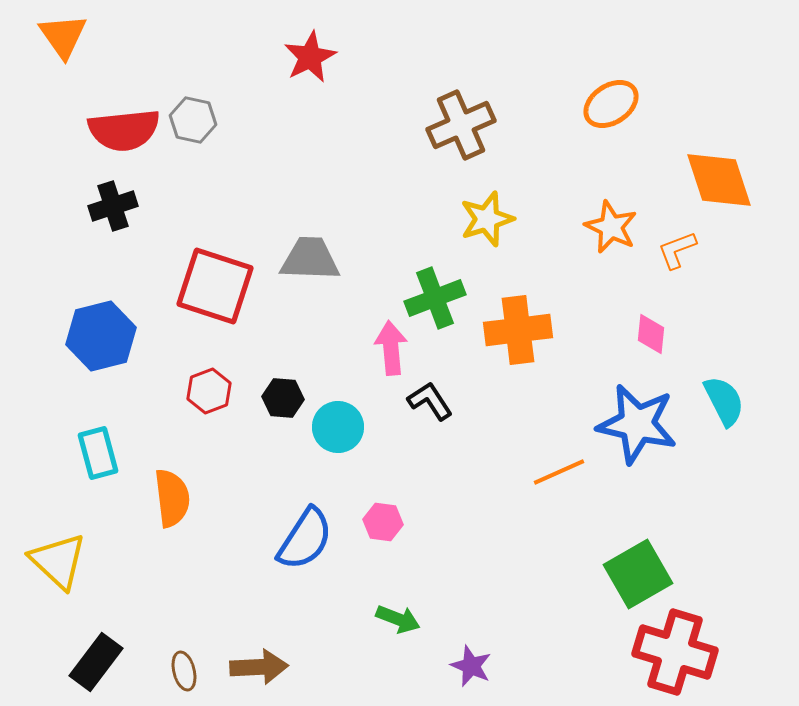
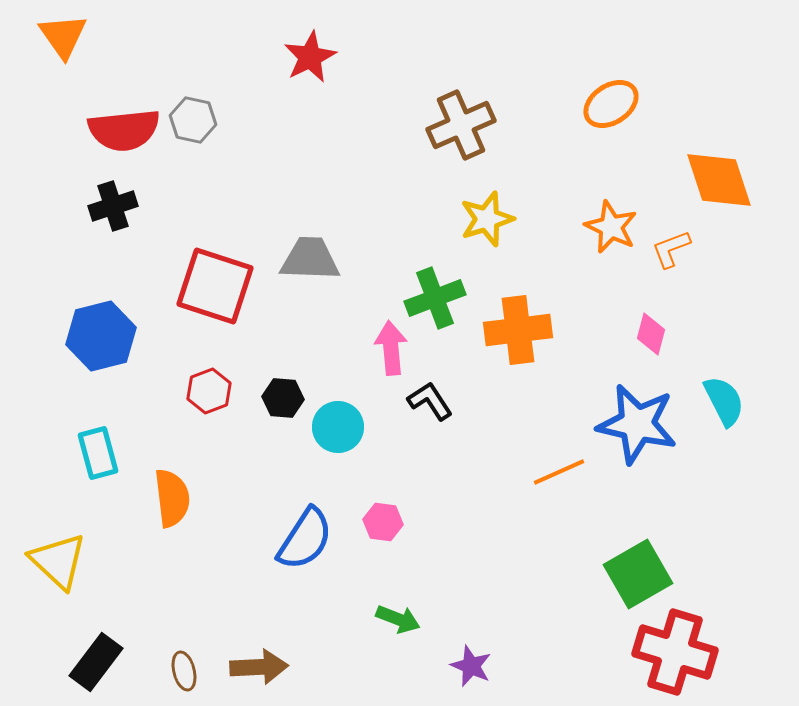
orange L-shape: moved 6 px left, 1 px up
pink diamond: rotated 9 degrees clockwise
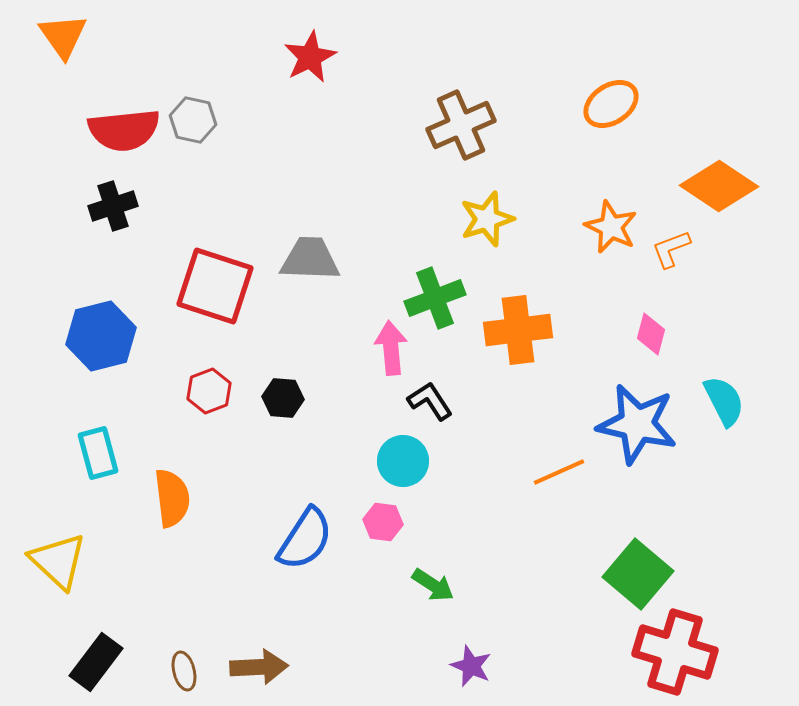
orange diamond: moved 6 px down; rotated 38 degrees counterclockwise
cyan circle: moved 65 px right, 34 px down
green square: rotated 20 degrees counterclockwise
green arrow: moved 35 px right, 34 px up; rotated 12 degrees clockwise
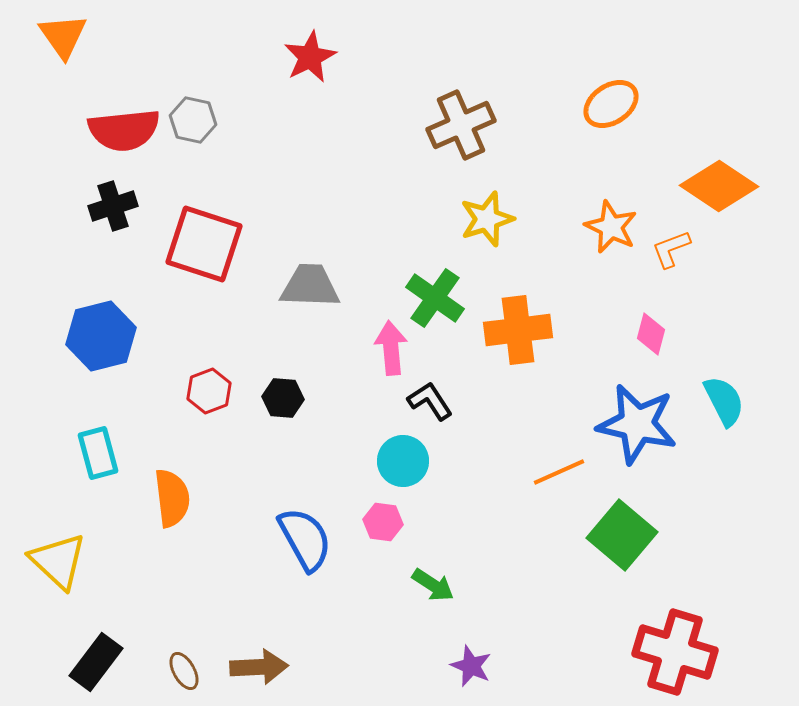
gray trapezoid: moved 27 px down
red square: moved 11 px left, 42 px up
green cross: rotated 34 degrees counterclockwise
blue semicircle: rotated 62 degrees counterclockwise
green square: moved 16 px left, 39 px up
brown ellipse: rotated 15 degrees counterclockwise
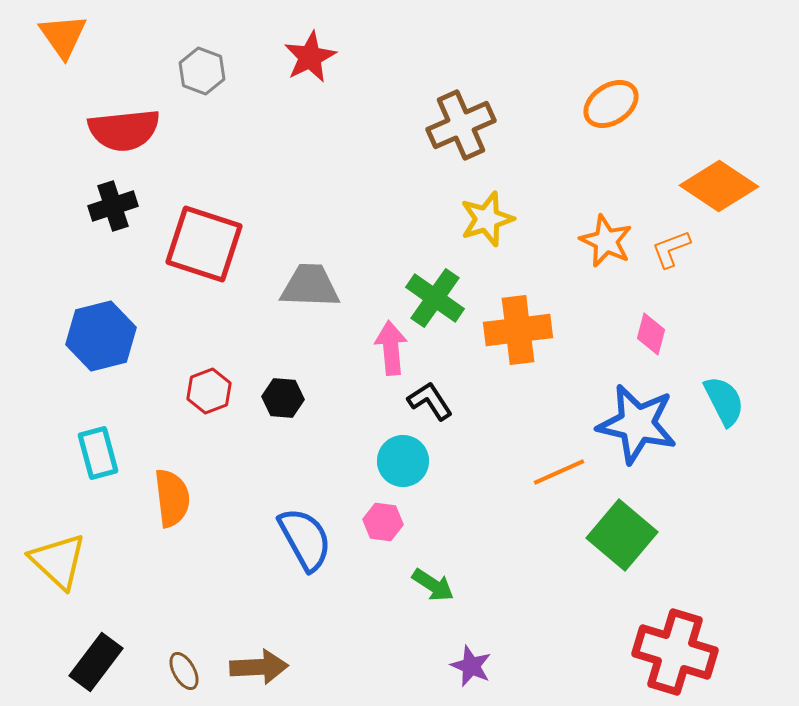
gray hexagon: moved 9 px right, 49 px up; rotated 9 degrees clockwise
orange star: moved 5 px left, 14 px down
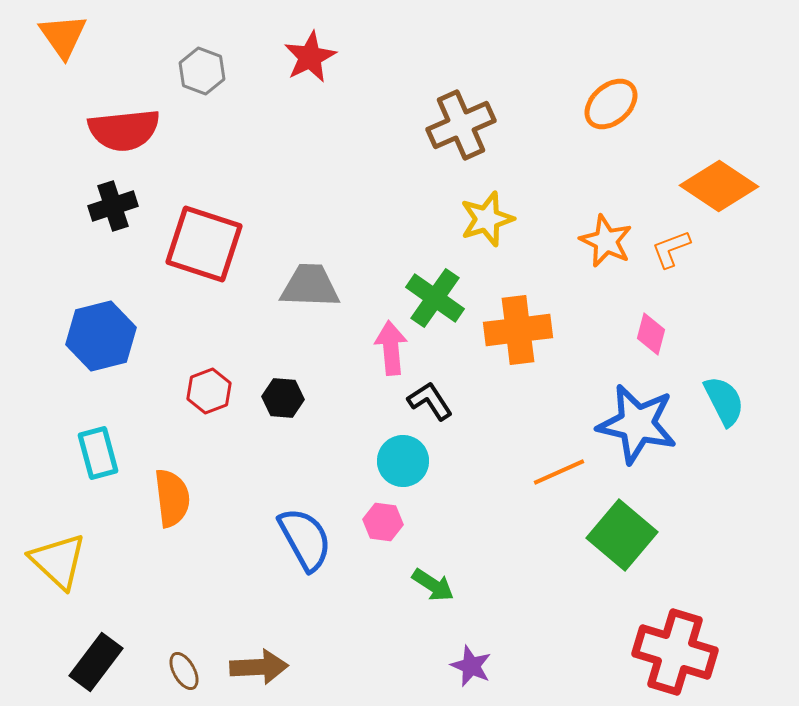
orange ellipse: rotated 8 degrees counterclockwise
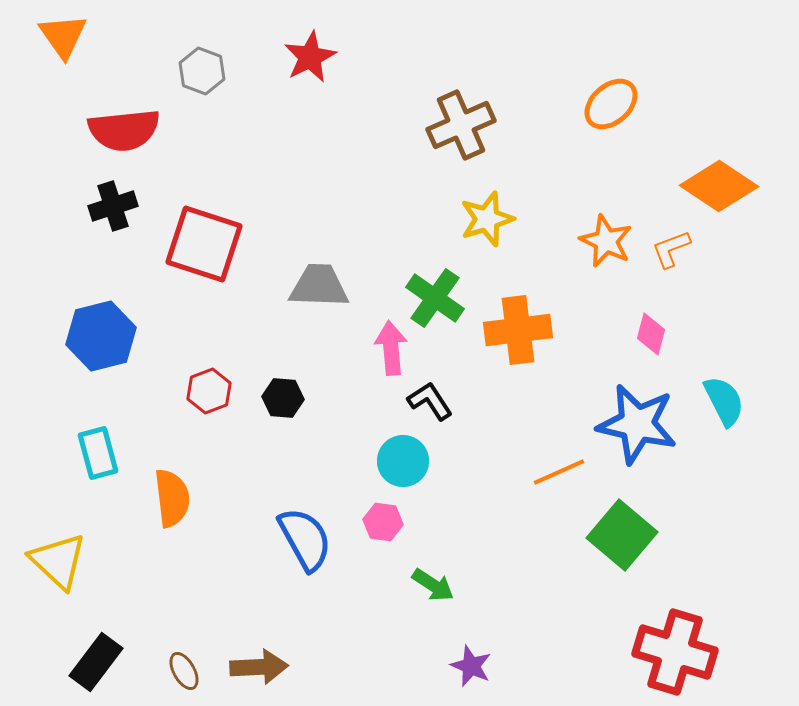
gray trapezoid: moved 9 px right
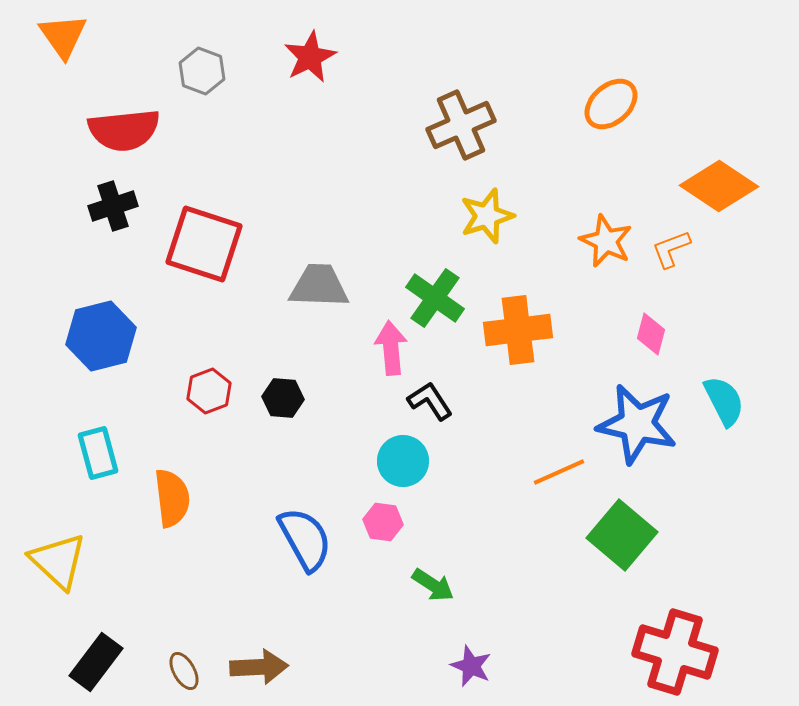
yellow star: moved 3 px up
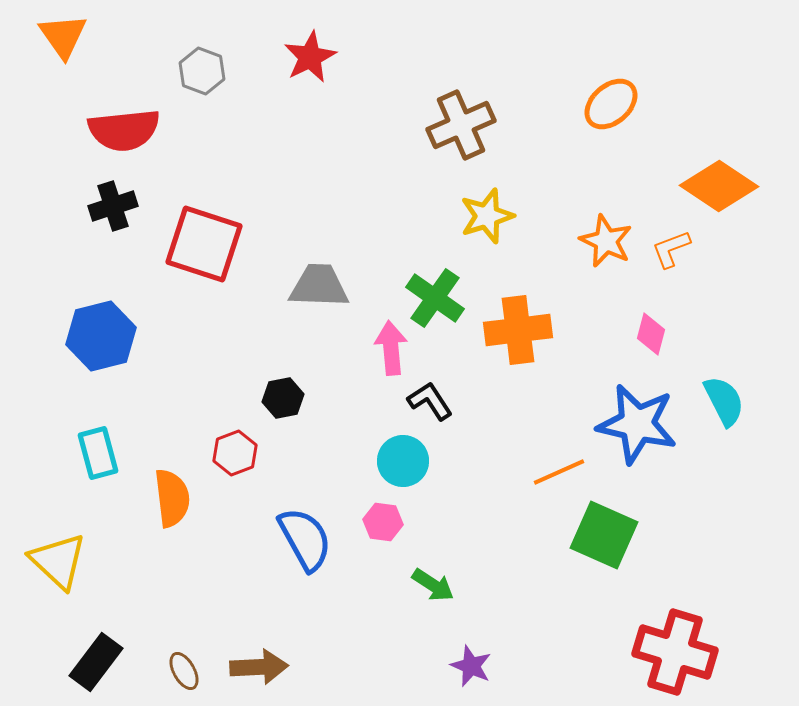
red hexagon: moved 26 px right, 62 px down
black hexagon: rotated 15 degrees counterclockwise
green square: moved 18 px left; rotated 16 degrees counterclockwise
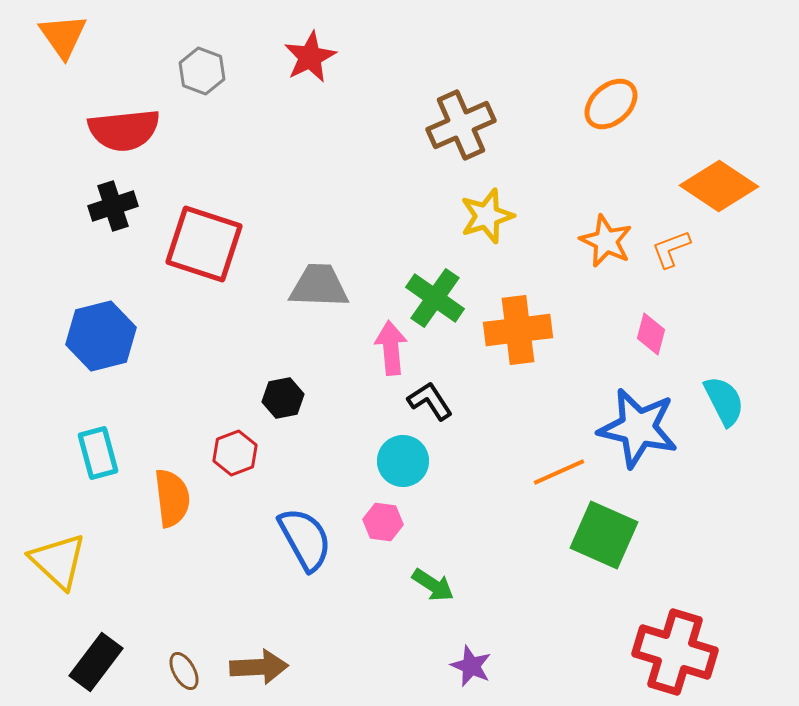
blue star: moved 1 px right, 4 px down
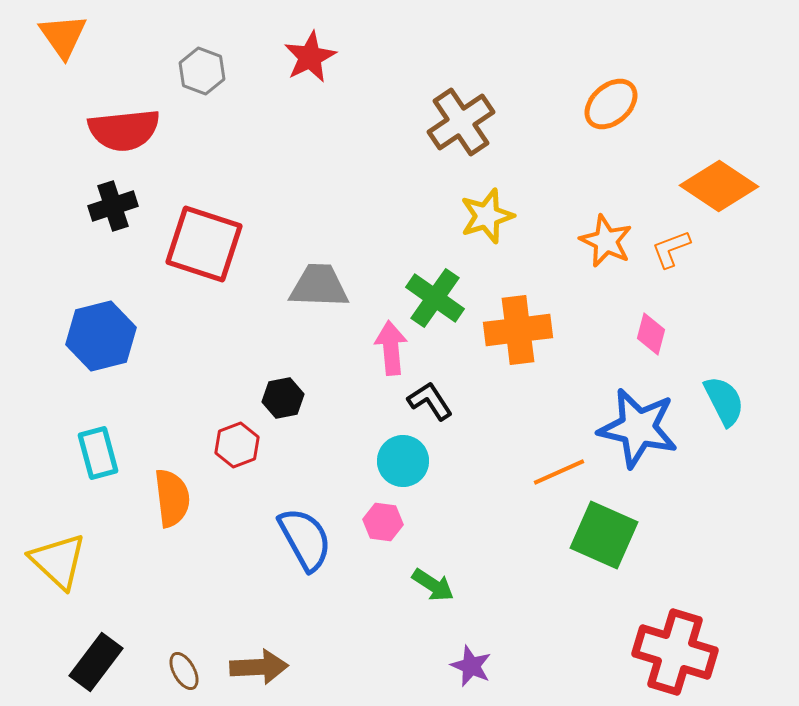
brown cross: moved 3 px up; rotated 10 degrees counterclockwise
red hexagon: moved 2 px right, 8 px up
